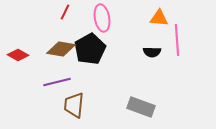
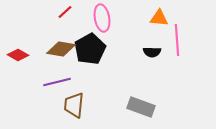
red line: rotated 21 degrees clockwise
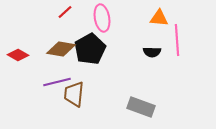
brown trapezoid: moved 11 px up
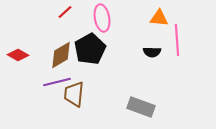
brown diamond: moved 6 px down; rotated 40 degrees counterclockwise
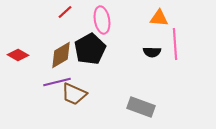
pink ellipse: moved 2 px down
pink line: moved 2 px left, 4 px down
brown trapezoid: rotated 72 degrees counterclockwise
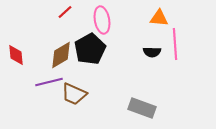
red diamond: moved 2 px left; rotated 55 degrees clockwise
purple line: moved 8 px left
gray rectangle: moved 1 px right, 1 px down
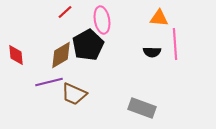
black pentagon: moved 2 px left, 4 px up
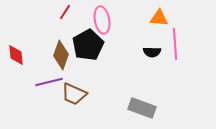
red line: rotated 14 degrees counterclockwise
brown diamond: rotated 40 degrees counterclockwise
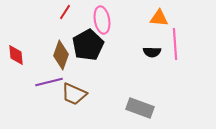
gray rectangle: moved 2 px left
